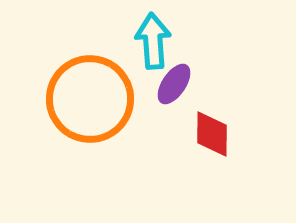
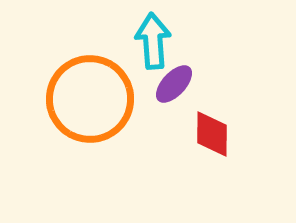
purple ellipse: rotated 9 degrees clockwise
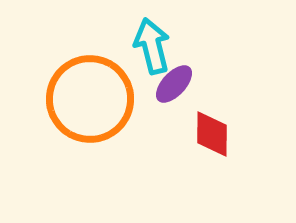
cyan arrow: moved 1 px left, 5 px down; rotated 10 degrees counterclockwise
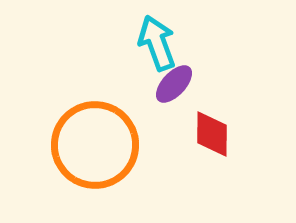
cyan arrow: moved 5 px right, 3 px up; rotated 6 degrees counterclockwise
orange circle: moved 5 px right, 46 px down
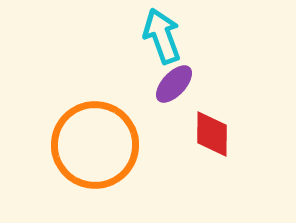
cyan arrow: moved 5 px right, 7 px up
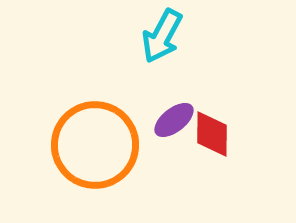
cyan arrow: rotated 132 degrees counterclockwise
purple ellipse: moved 36 px down; rotated 9 degrees clockwise
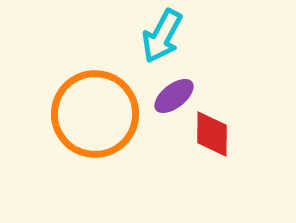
purple ellipse: moved 24 px up
orange circle: moved 31 px up
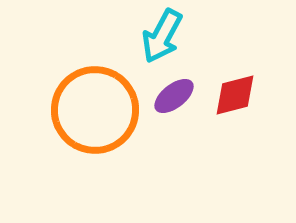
orange circle: moved 4 px up
red diamond: moved 23 px right, 39 px up; rotated 75 degrees clockwise
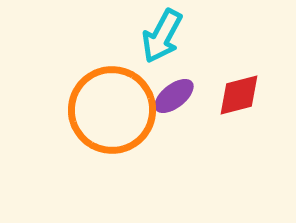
red diamond: moved 4 px right
orange circle: moved 17 px right
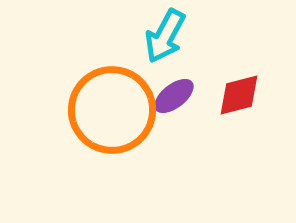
cyan arrow: moved 3 px right
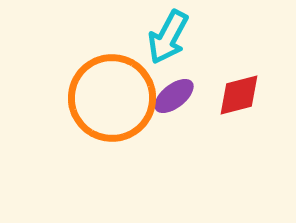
cyan arrow: moved 3 px right, 1 px down
orange circle: moved 12 px up
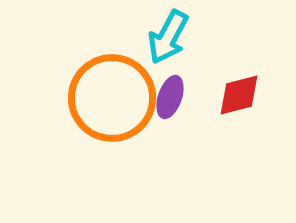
purple ellipse: moved 4 px left, 1 px down; rotated 33 degrees counterclockwise
